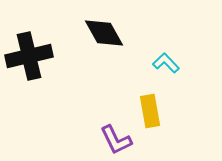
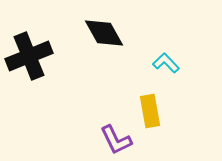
black cross: rotated 9 degrees counterclockwise
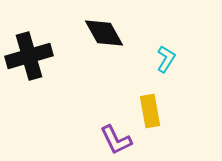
black cross: rotated 6 degrees clockwise
cyan L-shape: moved 4 px up; rotated 76 degrees clockwise
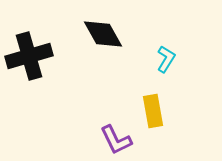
black diamond: moved 1 px left, 1 px down
yellow rectangle: moved 3 px right
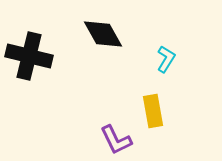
black cross: rotated 30 degrees clockwise
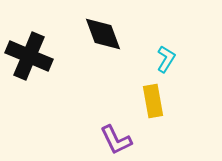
black diamond: rotated 9 degrees clockwise
black cross: rotated 9 degrees clockwise
yellow rectangle: moved 10 px up
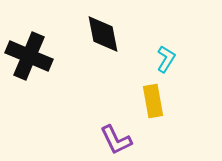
black diamond: rotated 9 degrees clockwise
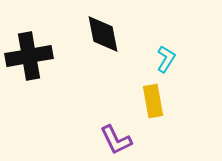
black cross: rotated 33 degrees counterclockwise
